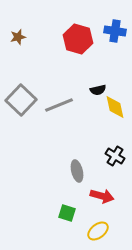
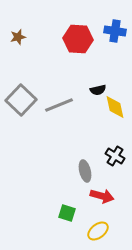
red hexagon: rotated 12 degrees counterclockwise
gray ellipse: moved 8 px right
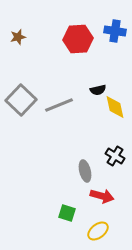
red hexagon: rotated 8 degrees counterclockwise
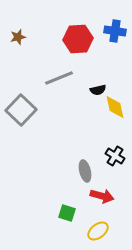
gray square: moved 10 px down
gray line: moved 27 px up
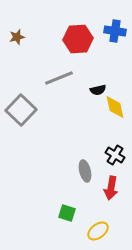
brown star: moved 1 px left
black cross: moved 1 px up
red arrow: moved 9 px right, 8 px up; rotated 85 degrees clockwise
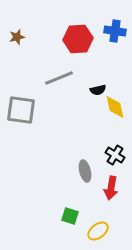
gray square: rotated 36 degrees counterclockwise
green square: moved 3 px right, 3 px down
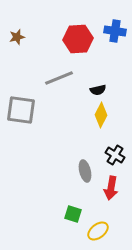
yellow diamond: moved 14 px left, 8 px down; rotated 40 degrees clockwise
green square: moved 3 px right, 2 px up
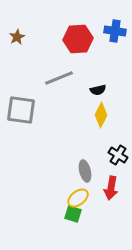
brown star: rotated 14 degrees counterclockwise
black cross: moved 3 px right
yellow ellipse: moved 20 px left, 33 px up
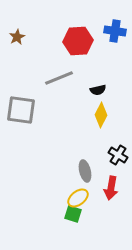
red hexagon: moved 2 px down
